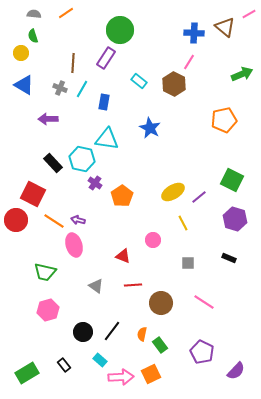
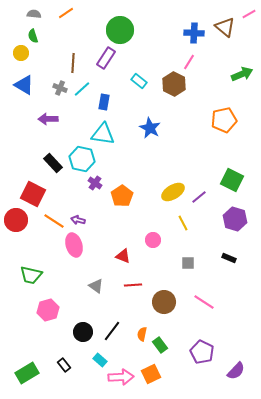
cyan line at (82, 89): rotated 18 degrees clockwise
cyan triangle at (107, 139): moved 4 px left, 5 px up
green trapezoid at (45, 272): moved 14 px left, 3 px down
brown circle at (161, 303): moved 3 px right, 1 px up
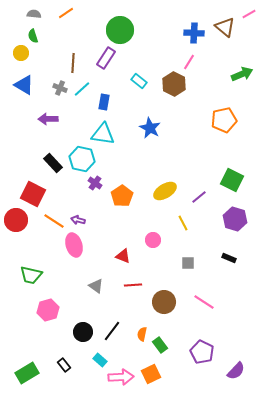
yellow ellipse at (173, 192): moved 8 px left, 1 px up
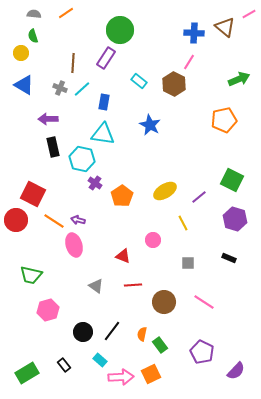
green arrow at (242, 74): moved 3 px left, 5 px down
blue star at (150, 128): moved 3 px up
black rectangle at (53, 163): moved 16 px up; rotated 30 degrees clockwise
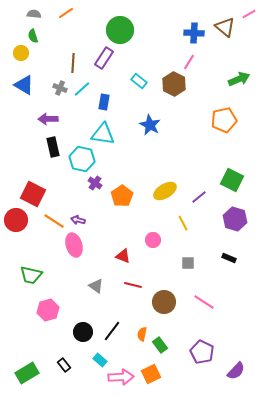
purple rectangle at (106, 58): moved 2 px left
red line at (133, 285): rotated 18 degrees clockwise
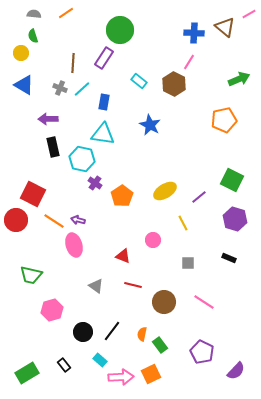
pink hexagon at (48, 310): moved 4 px right
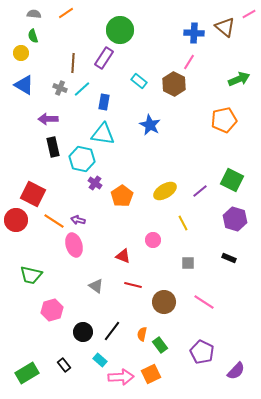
purple line at (199, 197): moved 1 px right, 6 px up
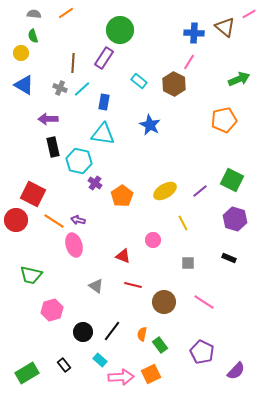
cyan hexagon at (82, 159): moved 3 px left, 2 px down
